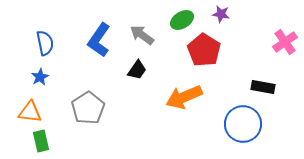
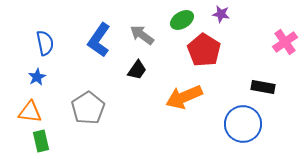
blue star: moved 3 px left
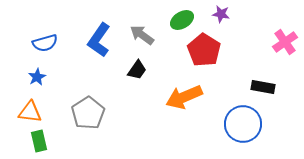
blue semicircle: rotated 85 degrees clockwise
gray pentagon: moved 5 px down
green rectangle: moved 2 px left
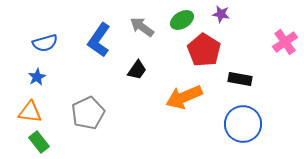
gray arrow: moved 8 px up
black rectangle: moved 23 px left, 8 px up
gray pentagon: rotated 8 degrees clockwise
green rectangle: moved 1 px down; rotated 25 degrees counterclockwise
